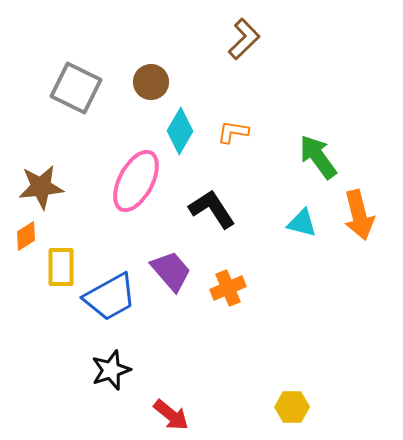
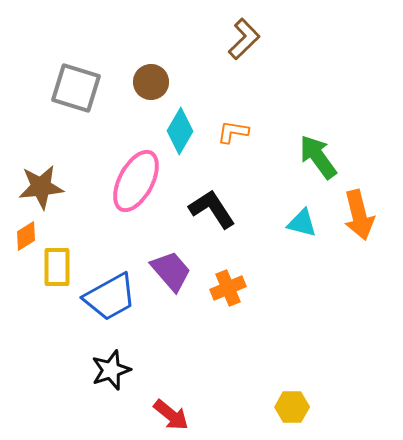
gray square: rotated 9 degrees counterclockwise
yellow rectangle: moved 4 px left
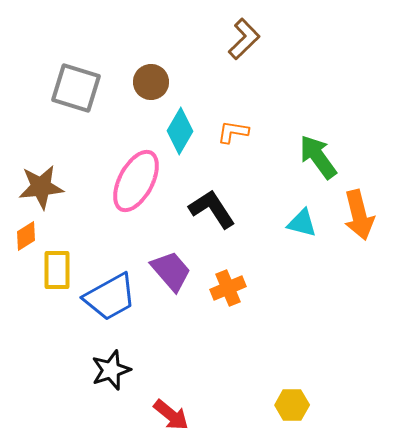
yellow rectangle: moved 3 px down
yellow hexagon: moved 2 px up
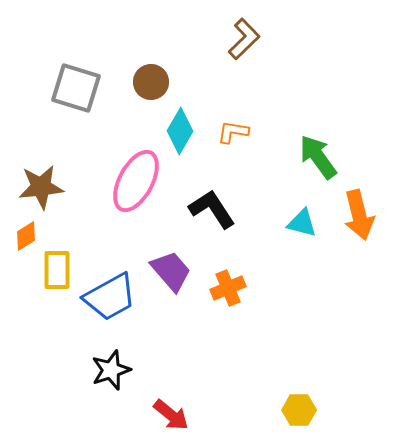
yellow hexagon: moved 7 px right, 5 px down
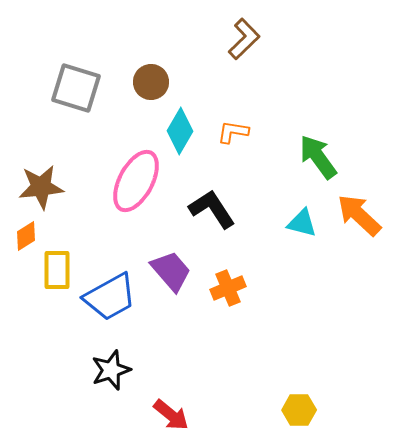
orange arrow: rotated 147 degrees clockwise
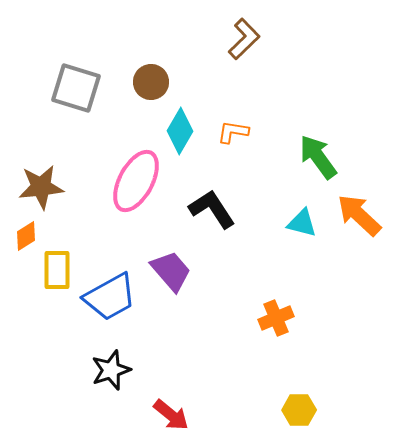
orange cross: moved 48 px right, 30 px down
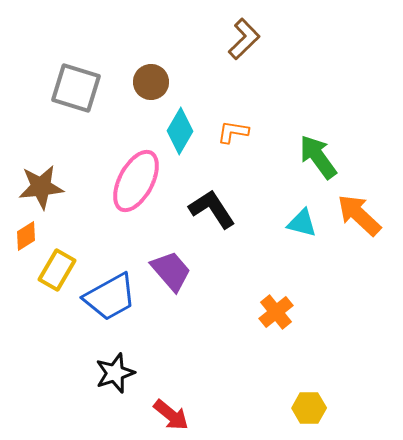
yellow rectangle: rotated 30 degrees clockwise
orange cross: moved 6 px up; rotated 16 degrees counterclockwise
black star: moved 4 px right, 3 px down
yellow hexagon: moved 10 px right, 2 px up
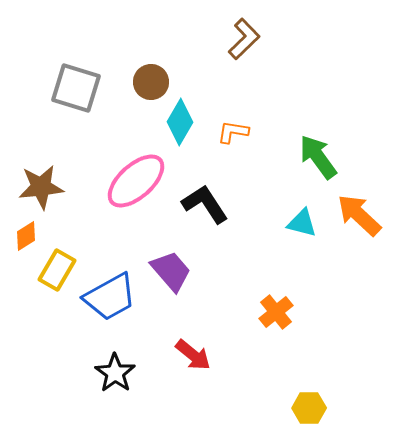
cyan diamond: moved 9 px up
pink ellipse: rotated 20 degrees clockwise
black L-shape: moved 7 px left, 5 px up
black star: rotated 18 degrees counterclockwise
red arrow: moved 22 px right, 60 px up
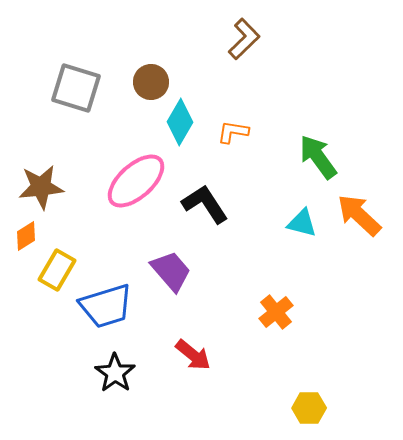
blue trapezoid: moved 4 px left, 9 px down; rotated 12 degrees clockwise
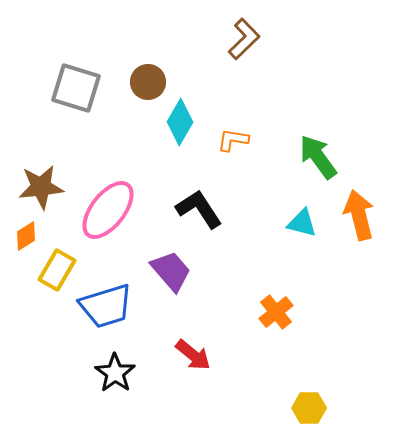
brown circle: moved 3 px left
orange L-shape: moved 8 px down
pink ellipse: moved 28 px left, 29 px down; rotated 10 degrees counterclockwise
black L-shape: moved 6 px left, 5 px down
orange arrow: rotated 33 degrees clockwise
